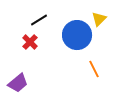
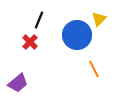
black line: rotated 36 degrees counterclockwise
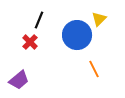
purple trapezoid: moved 1 px right, 3 px up
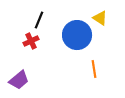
yellow triangle: moved 1 px right, 1 px up; rotated 42 degrees counterclockwise
red cross: moved 1 px right, 1 px up; rotated 21 degrees clockwise
orange line: rotated 18 degrees clockwise
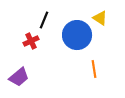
black line: moved 5 px right
purple trapezoid: moved 3 px up
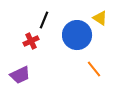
orange line: rotated 30 degrees counterclockwise
purple trapezoid: moved 1 px right, 2 px up; rotated 15 degrees clockwise
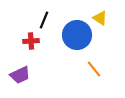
red cross: rotated 21 degrees clockwise
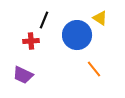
purple trapezoid: moved 3 px right; rotated 50 degrees clockwise
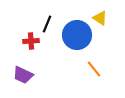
black line: moved 3 px right, 4 px down
